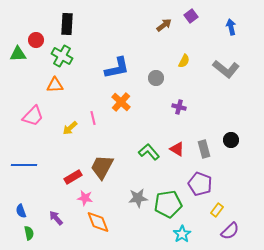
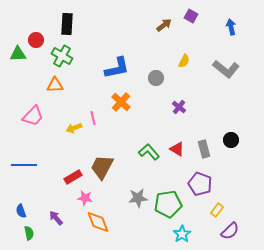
purple square: rotated 24 degrees counterclockwise
purple cross: rotated 24 degrees clockwise
yellow arrow: moved 4 px right; rotated 21 degrees clockwise
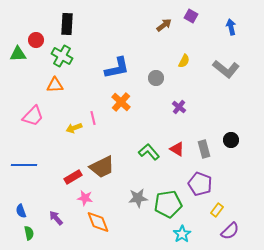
brown trapezoid: rotated 144 degrees counterclockwise
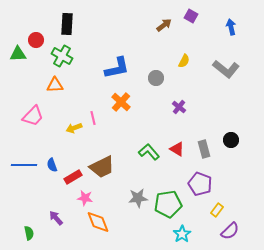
blue semicircle: moved 31 px right, 46 px up
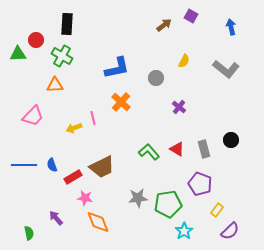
cyan star: moved 2 px right, 3 px up
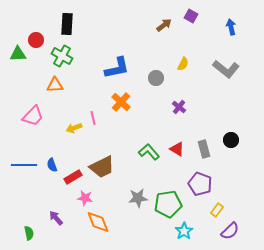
yellow semicircle: moved 1 px left, 3 px down
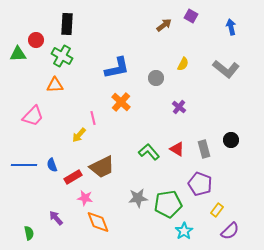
yellow arrow: moved 5 px right, 7 px down; rotated 28 degrees counterclockwise
